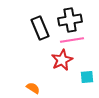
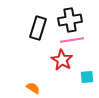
black rectangle: moved 2 px left; rotated 40 degrees clockwise
red star: rotated 15 degrees counterclockwise
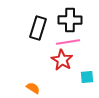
black cross: rotated 10 degrees clockwise
pink line: moved 4 px left, 2 px down
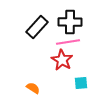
black cross: moved 2 px down
black rectangle: moved 1 px left, 1 px up; rotated 25 degrees clockwise
cyan square: moved 6 px left, 6 px down
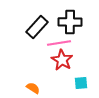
pink line: moved 9 px left, 1 px down
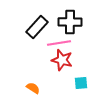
red star: rotated 15 degrees counterclockwise
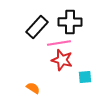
cyan square: moved 4 px right, 6 px up
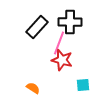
pink line: rotated 60 degrees counterclockwise
cyan square: moved 2 px left, 8 px down
